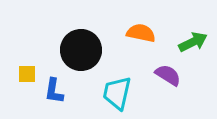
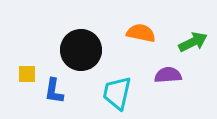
purple semicircle: rotated 36 degrees counterclockwise
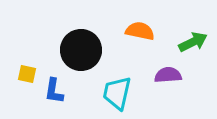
orange semicircle: moved 1 px left, 2 px up
yellow square: rotated 12 degrees clockwise
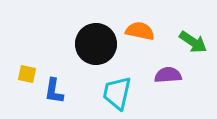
green arrow: rotated 60 degrees clockwise
black circle: moved 15 px right, 6 px up
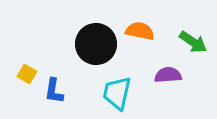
yellow square: rotated 18 degrees clockwise
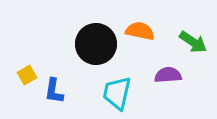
yellow square: moved 1 px down; rotated 30 degrees clockwise
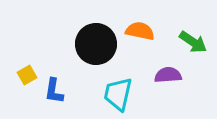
cyan trapezoid: moved 1 px right, 1 px down
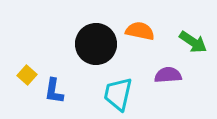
yellow square: rotated 18 degrees counterclockwise
